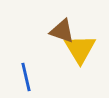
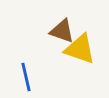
yellow triangle: rotated 40 degrees counterclockwise
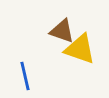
blue line: moved 1 px left, 1 px up
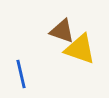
blue line: moved 4 px left, 2 px up
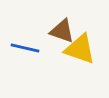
blue line: moved 4 px right, 26 px up; rotated 64 degrees counterclockwise
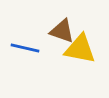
yellow triangle: rotated 8 degrees counterclockwise
